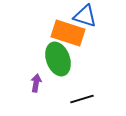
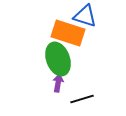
purple arrow: moved 22 px right
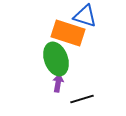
green ellipse: moved 2 px left
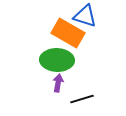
orange rectangle: rotated 12 degrees clockwise
green ellipse: moved 1 px right, 1 px down; rotated 68 degrees counterclockwise
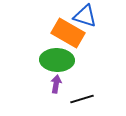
purple arrow: moved 2 px left, 1 px down
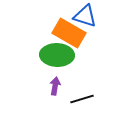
orange rectangle: moved 1 px right
green ellipse: moved 5 px up
purple arrow: moved 1 px left, 2 px down
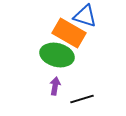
green ellipse: rotated 12 degrees clockwise
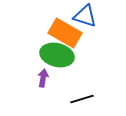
orange rectangle: moved 4 px left
purple arrow: moved 12 px left, 8 px up
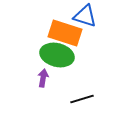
orange rectangle: rotated 12 degrees counterclockwise
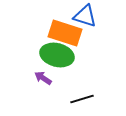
purple arrow: rotated 66 degrees counterclockwise
